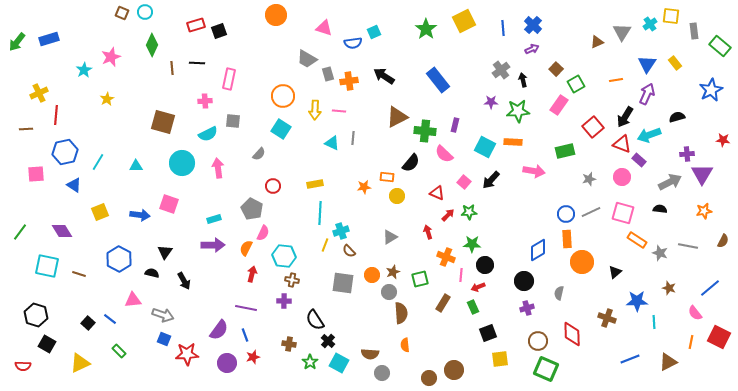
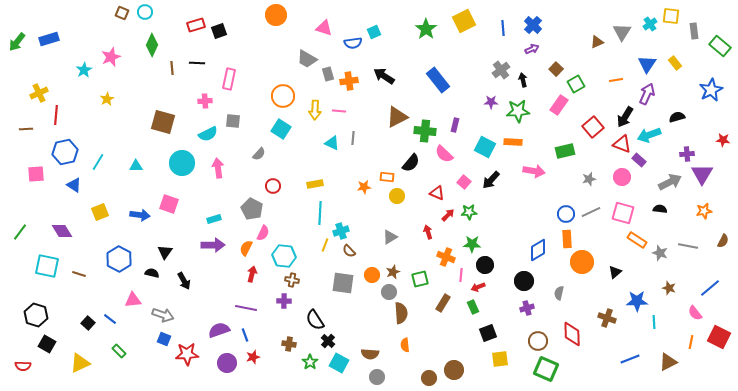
purple semicircle at (219, 330): rotated 145 degrees counterclockwise
gray circle at (382, 373): moved 5 px left, 4 px down
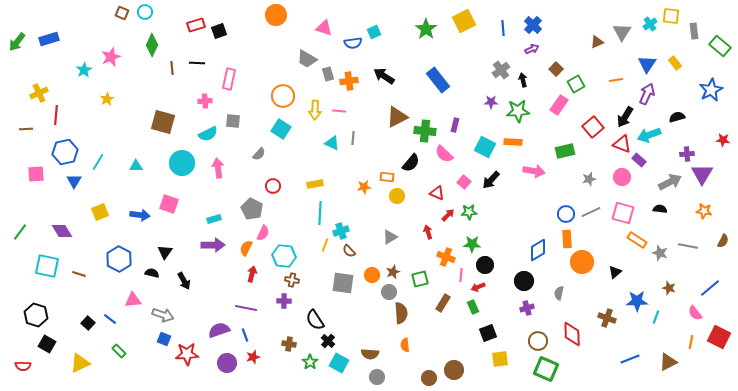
blue triangle at (74, 185): moved 4 px up; rotated 28 degrees clockwise
orange star at (704, 211): rotated 21 degrees clockwise
cyan line at (654, 322): moved 2 px right, 5 px up; rotated 24 degrees clockwise
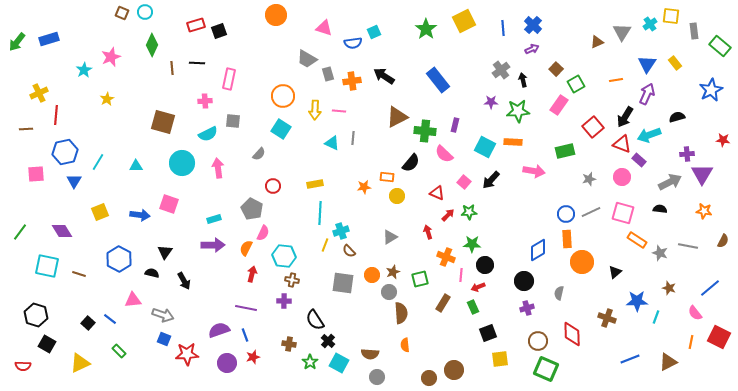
orange cross at (349, 81): moved 3 px right
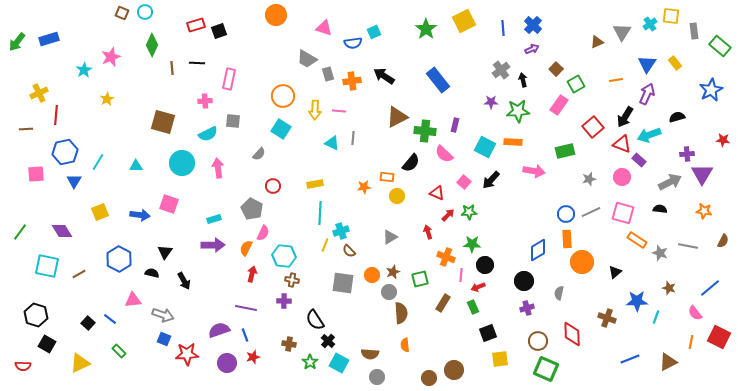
brown line at (79, 274): rotated 48 degrees counterclockwise
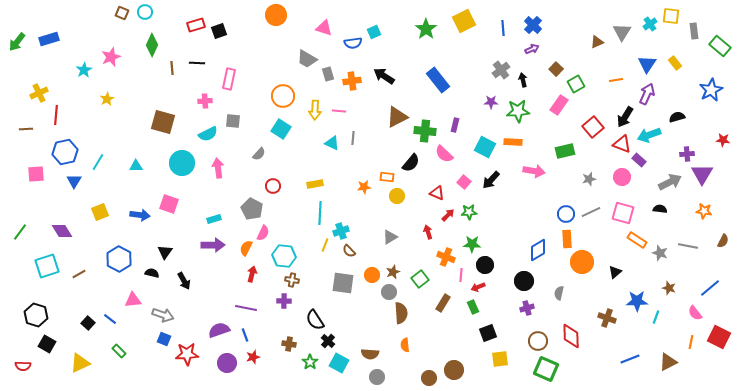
cyan square at (47, 266): rotated 30 degrees counterclockwise
green square at (420, 279): rotated 24 degrees counterclockwise
red diamond at (572, 334): moved 1 px left, 2 px down
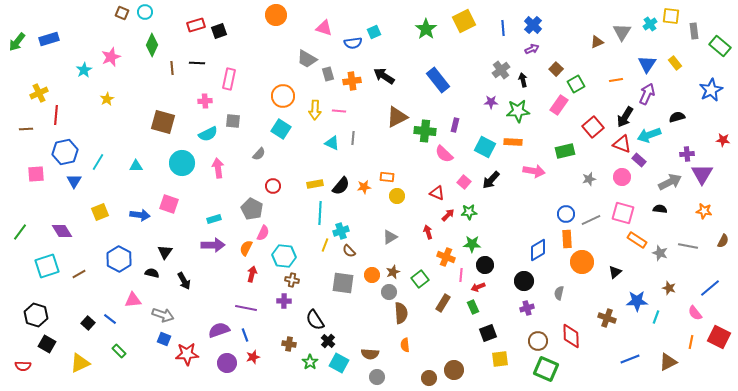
black semicircle at (411, 163): moved 70 px left, 23 px down
gray line at (591, 212): moved 8 px down
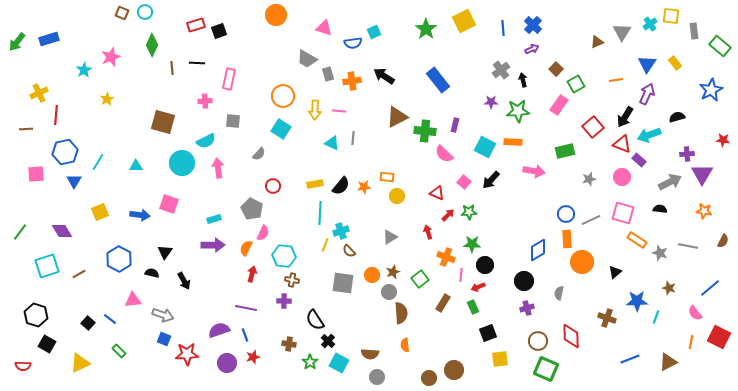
cyan semicircle at (208, 134): moved 2 px left, 7 px down
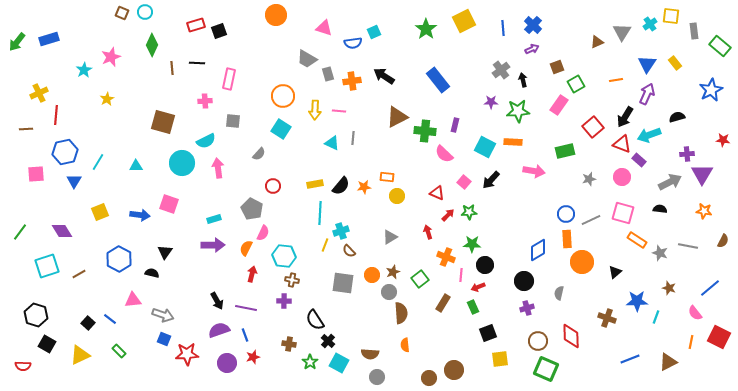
brown square at (556, 69): moved 1 px right, 2 px up; rotated 24 degrees clockwise
black arrow at (184, 281): moved 33 px right, 20 px down
yellow triangle at (80, 363): moved 8 px up
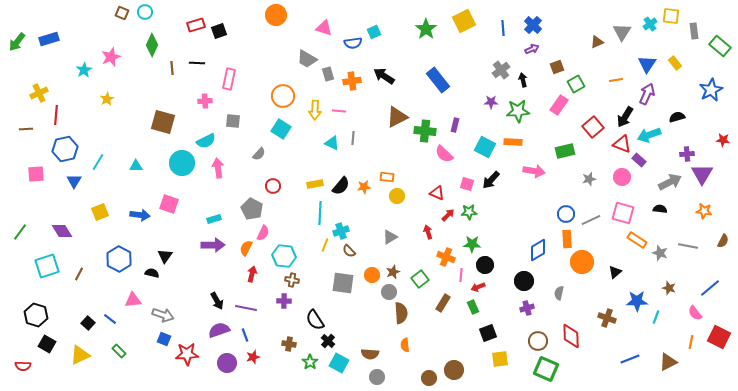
blue hexagon at (65, 152): moved 3 px up
pink square at (464, 182): moved 3 px right, 2 px down; rotated 24 degrees counterclockwise
black triangle at (165, 252): moved 4 px down
brown line at (79, 274): rotated 32 degrees counterclockwise
